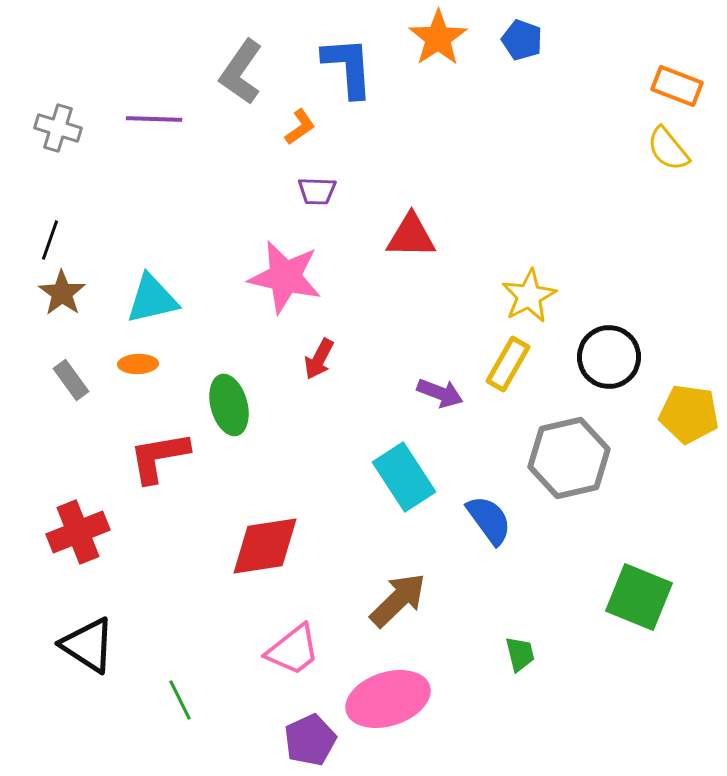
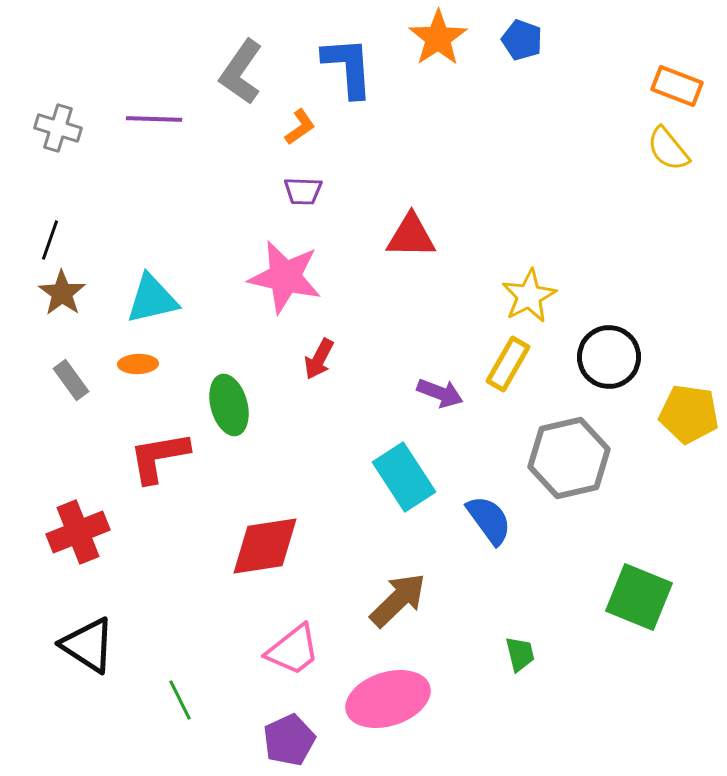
purple trapezoid: moved 14 px left
purple pentagon: moved 21 px left
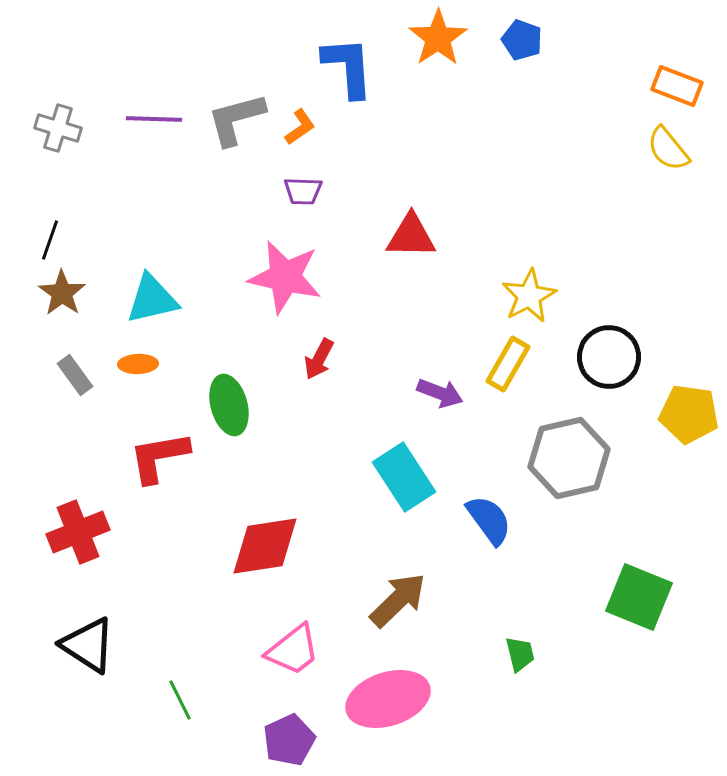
gray L-shape: moved 5 px left, 47 px down; rotated 40 degrees clockwise
gray rectangle: moved 4 px right, 5 px up
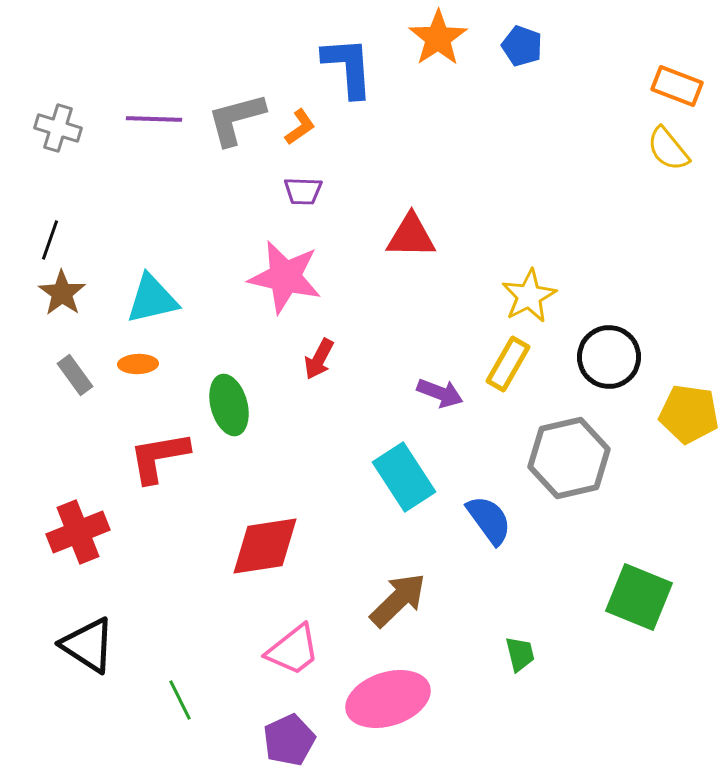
blue pentagon: moved 6 px down
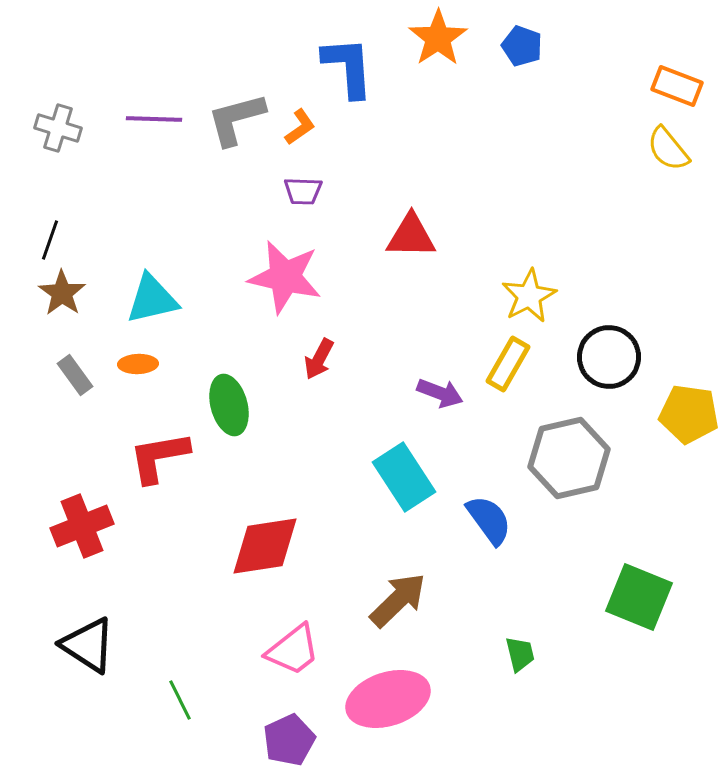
red cross: moved 4 px right, 6 px up
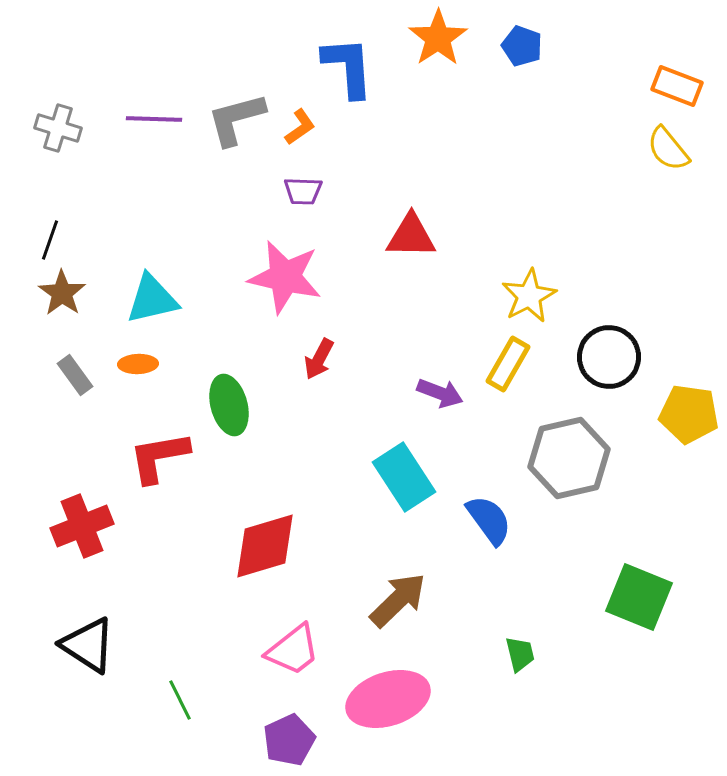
red diamond: rotated 8 degrees counterclockwise
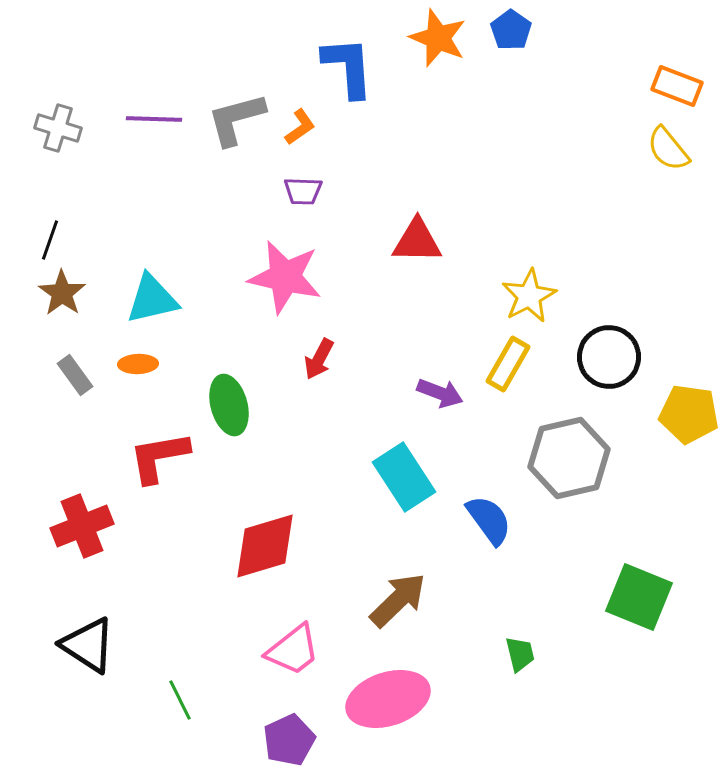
orange star: rotated 16 degrees counterclockwise
blue pentagon: moved 11 px left, 16 px up; rotated 15 degrees clockwise
red triangle: moved 6 px right, 5 px down
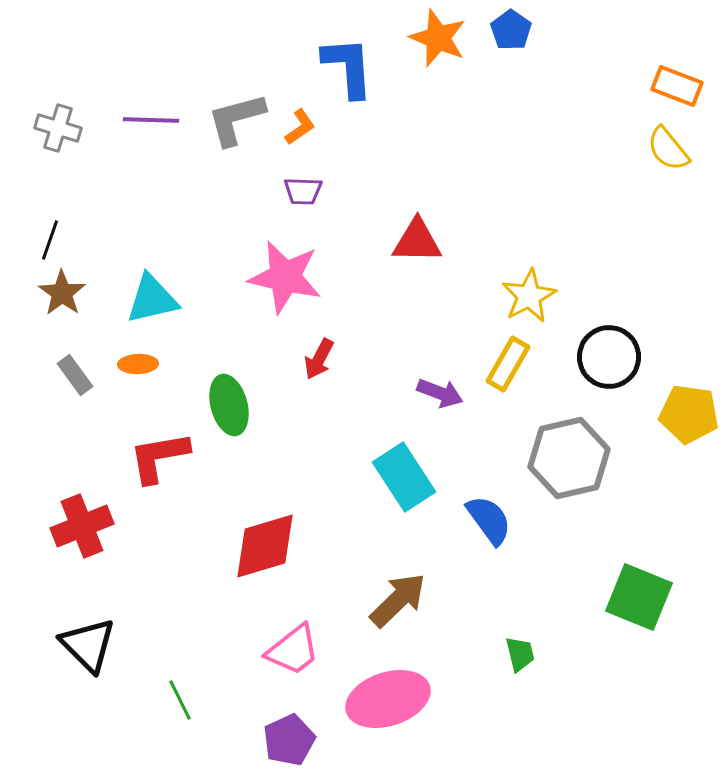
purple line: moved 3 px left, 1 px down
black triangle: rotated 12 degrees clockwise
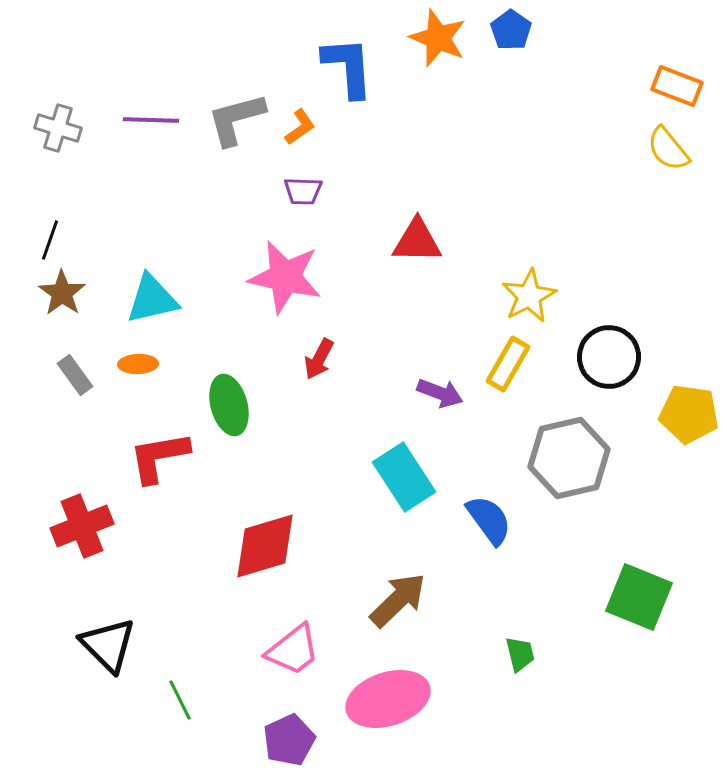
black triangle: moved 20 px right
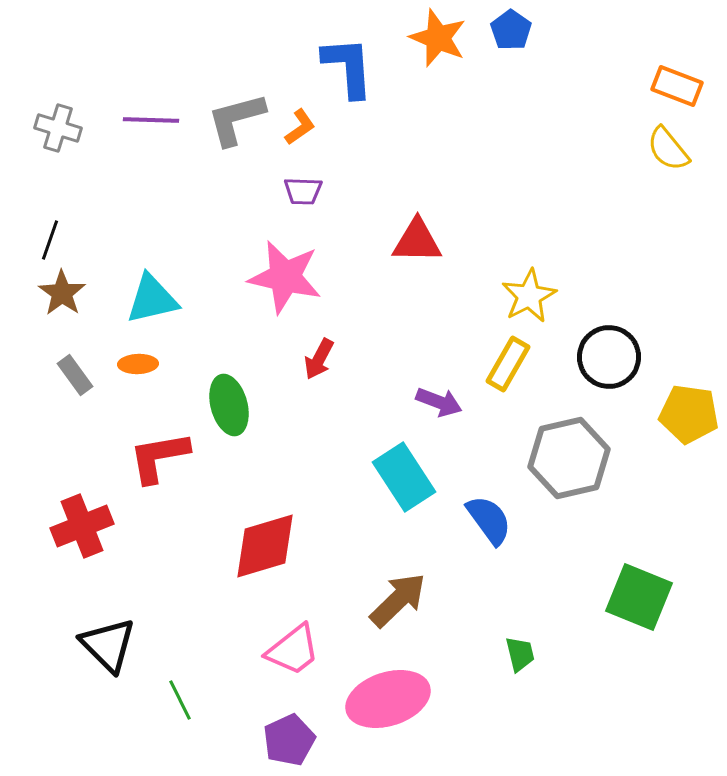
purple arrow: moved 1 px left, 9 px down
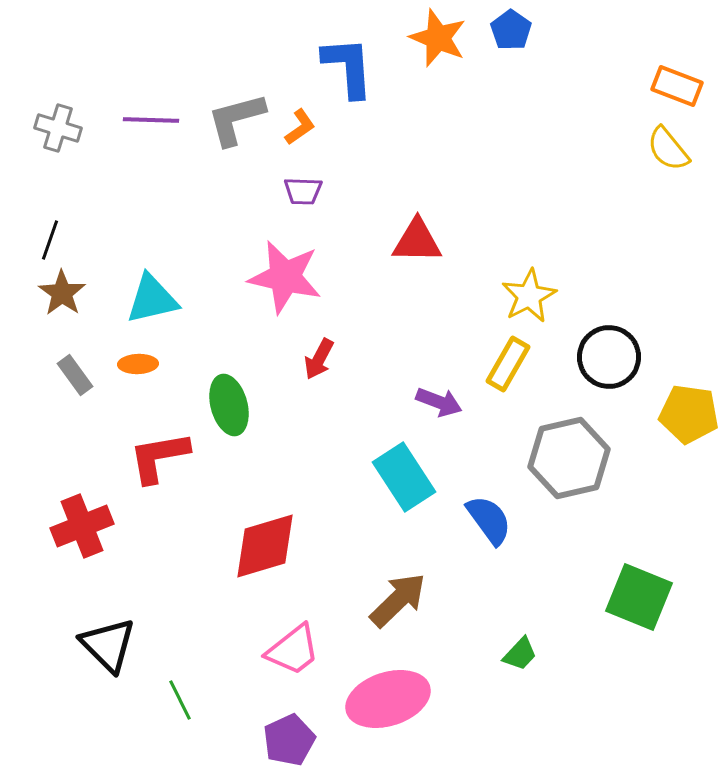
green trapezoid: rotated 57 degrees clockwise
